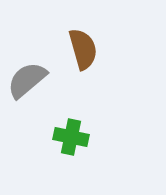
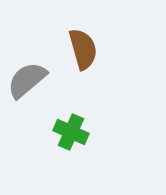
green cross: moved 5 px up; rotated 12 degrees clockwise
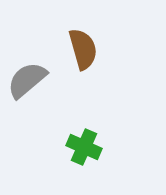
green cross: moved 13 px right, 15 px down
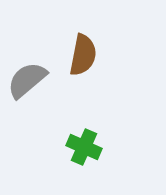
brown semicircle: moved 6 px down; rotated 27 degrees clockwise
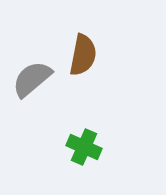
gray semicircle: moved 5 px right, 1 px up
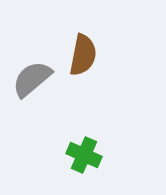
green cross: moved 8 px down
